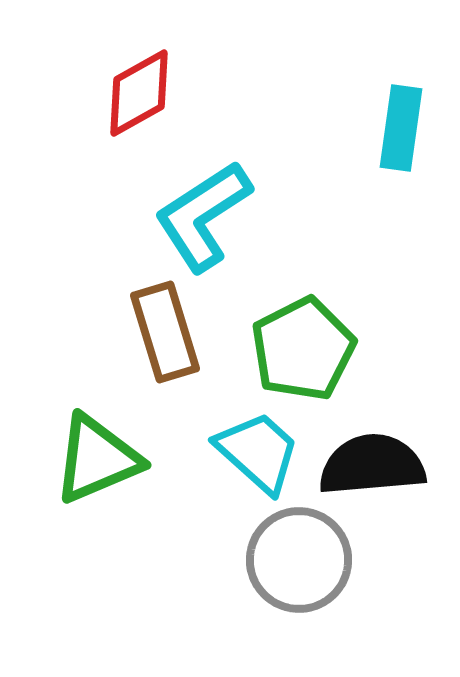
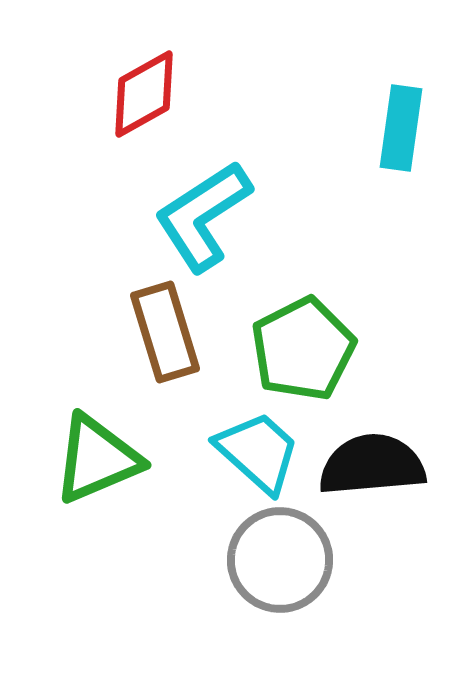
red diamond: moved 5 px right, 1 px down
gray circle: moved 19 px left
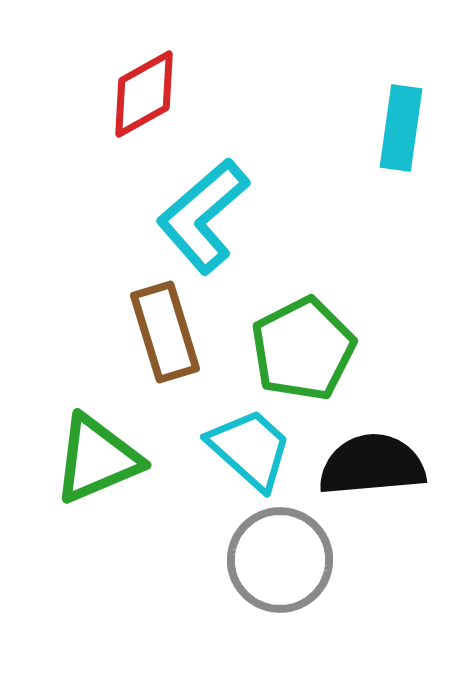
cyan L-shape: rotated 8 degrees counterclockwise
cyan trapezoid: moved 8 px left, 3 px up
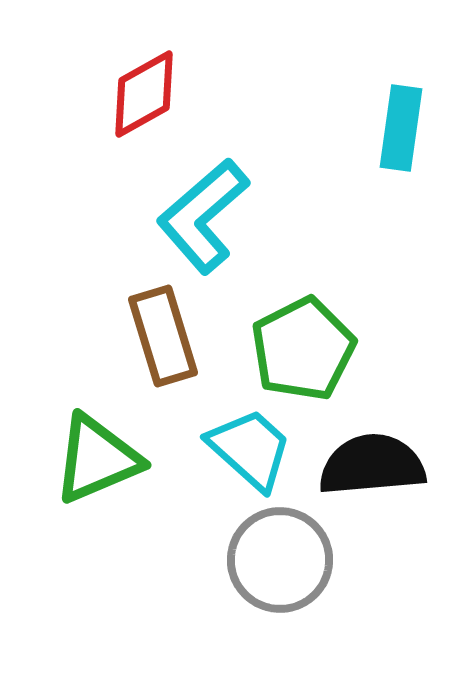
brown rectangle: moved 2 px left, 4 px down
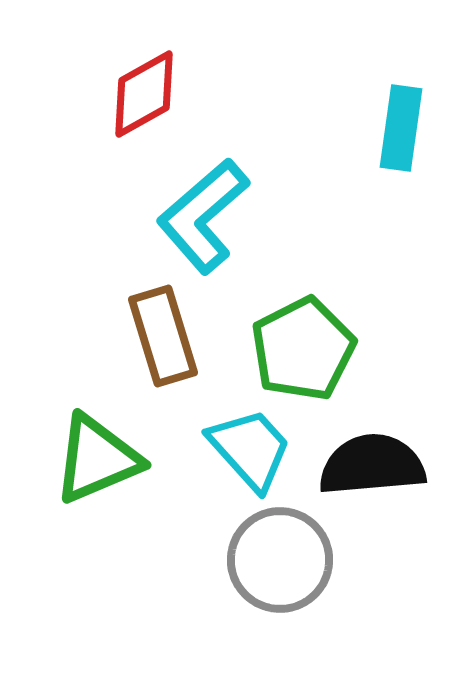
cyan trapezoid: rotated 6 degrees clockwise
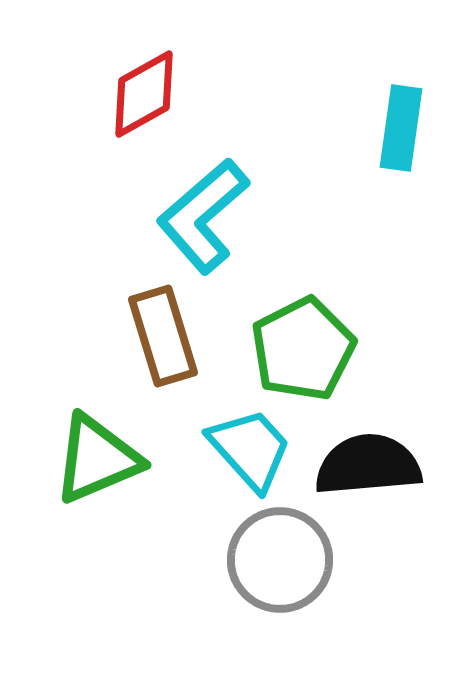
black semicircle: moved 4 px left
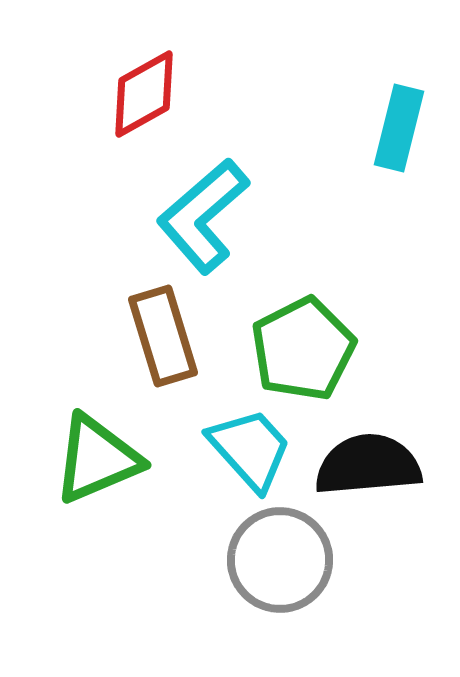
cyan rectangle: moved 2 px left; rotated 6 degrees clockwise
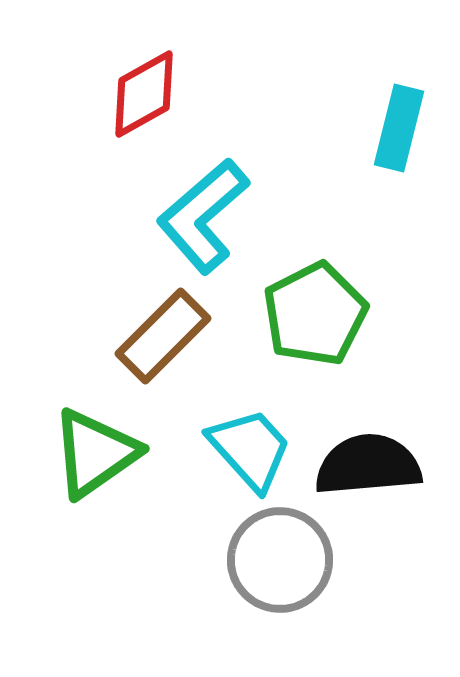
brown rectangle: rotated 62 degrees clockwise
green pentagon: moved 12 px right, 35 px up
green triangle: moved 2 px left, 6 px up; rotated 12 degrees counterclockwise
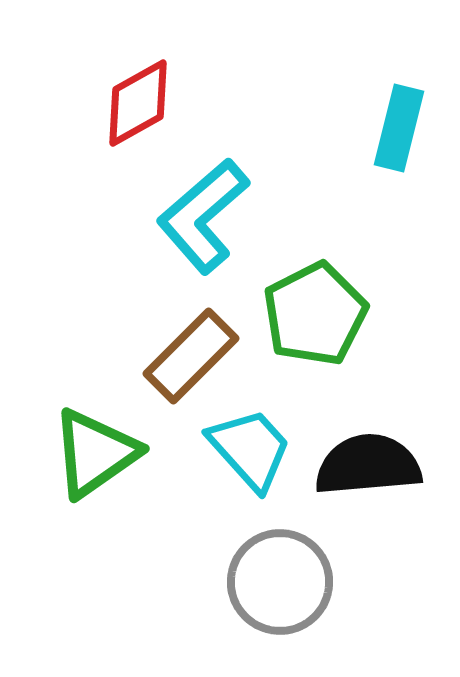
red diamond: moved 6 px left, 9 px down
brown rectangle: moved 28 px right, 20 px down
gray circle: moved 22 px down
